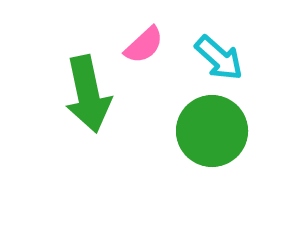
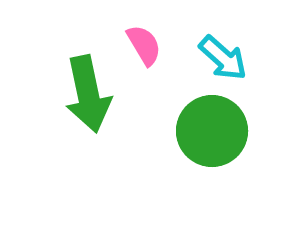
pink semicircle: rotated 78 degrees counterclockwise
cyan arrow: moved 4 px right
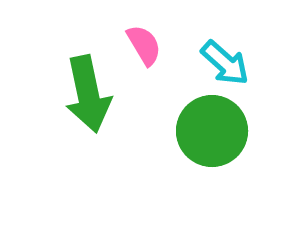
cyan arrow: moved 2 px right, 5 px down
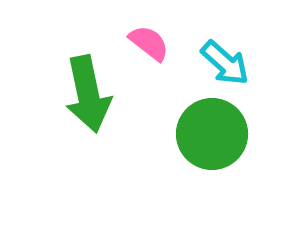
pink semicircle: moved 5 px right, 2 px up; rotated 21 degrees counterclockwise
green circle: moved 3 px down
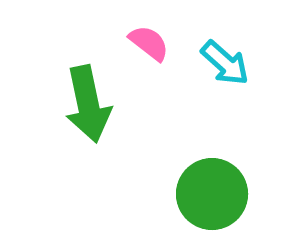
green arrow: moved 10 px down
green circle: moved 60 px down
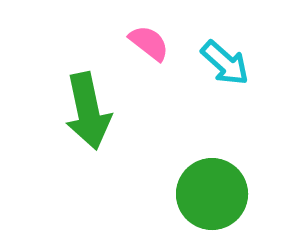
green arrow: moved 7 px down
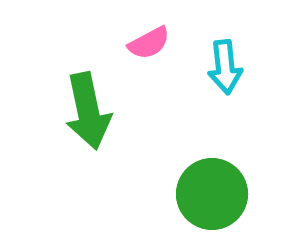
pink semicircle: rotated 114 degrees clockwise
cyan arrow: moved 4 px down; rotated 42 degrees clockwise
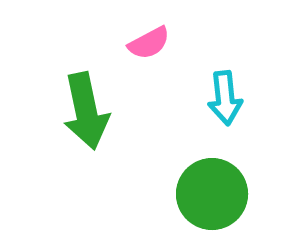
cyan arrow: moved 31 px down
green arrow: moved 2 px left
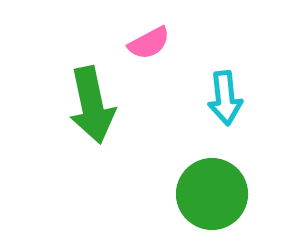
green arrow: moved 6 px right, 6 px up
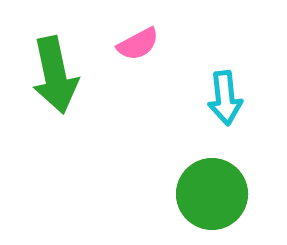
pink semicircle: moved 11 px left, 1 px down
green arrow: moved 37 px left, 30 px up
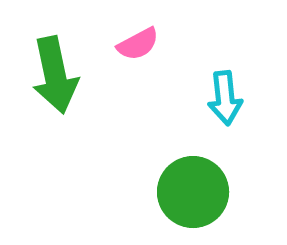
green circle: moved 19 px left, 2 px up
